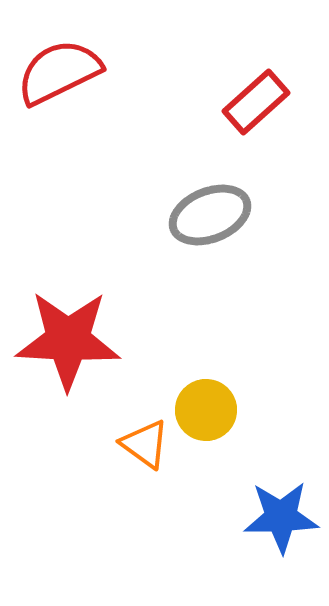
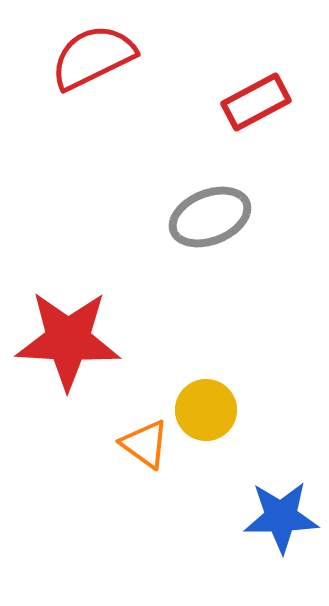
red semicircle: moved 34 px right, 15 px up
red rectangle: rotated 14 degrees clockwise
gray ellipse: moved 2 px down
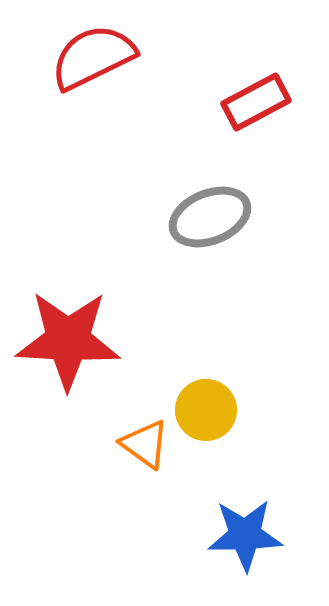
blue star: moved 36 px left, 18 px down
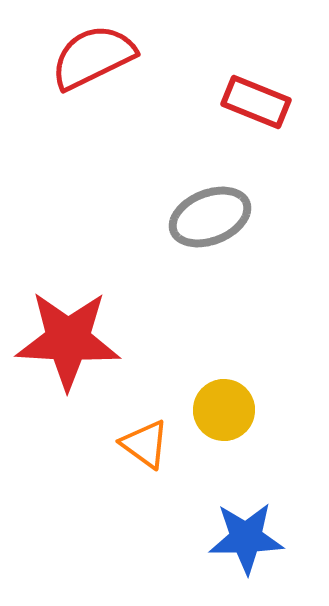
red rectangle: rotated 50 degrees clockwise
yellow circle: moved 18 px right
blue star: moved 1 px right, 3 px down
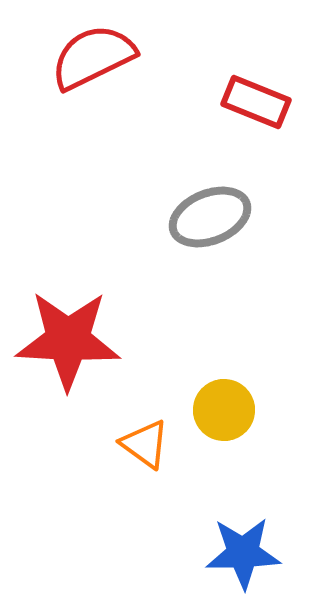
blue star: moved 3 px left, 15 px down
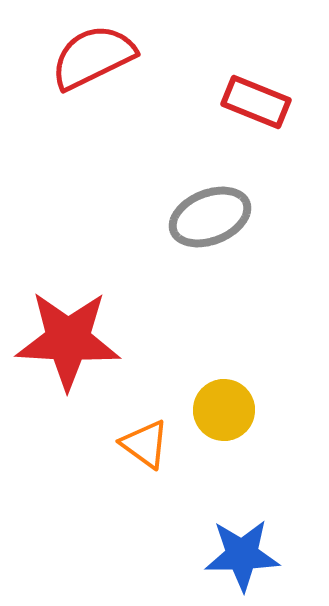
blue star: moved 1 px left, 2 px down
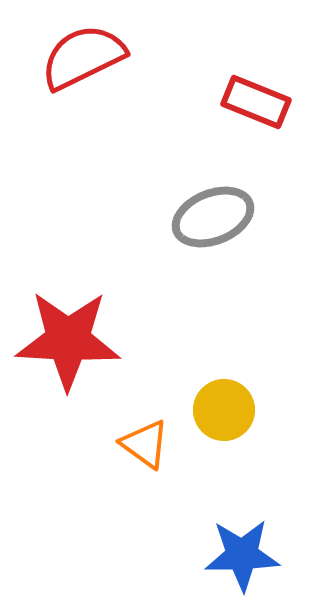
red semicircle: moved 10 px left
gray ellipse: moved 3 px right
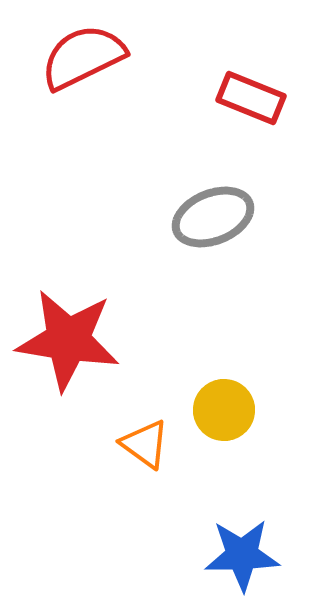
red rectangle: moved 5 px left, 4 px up
red star: rotated 6 degrees clockwise
